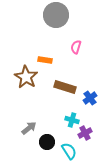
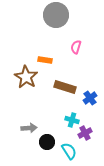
gray arrow: rotated 35 degrees clockwise
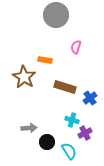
brown star: moved 2 px left
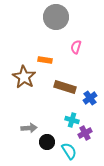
gray circle: moved 2 px down
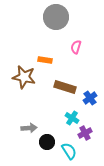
brown star: rotated 20 degrees counterclockwise
cyan cross: moved 2 px up; rotated 16 degrees clockwise
